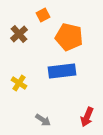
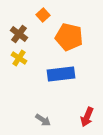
orange square: rotated 16 degrees counterclockwise
brown cross: rotated 12 degrees counterclockwise
blue rectangle: moved 1 px left, 3 px down
yellow cross: moved 25 px up
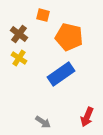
orange square: rotated 32 degrees counterclockwise
blue rectangle: rotated 28 degrees counterclockwise
gray arrow: moved 2 px down
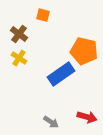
orange pentagon: moved 15 px right, 14 px down
red arrow: rotated 96 degrees counterclockwise
gray arrow: moved 8 px right
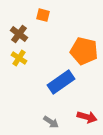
blue rectangle: moved 8 px down
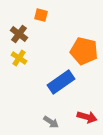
orange square: moved 2 px left
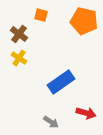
orange pentagon: moved 30 px up
red arrow: moved 1 px left, 4 px up
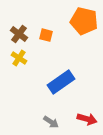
orange square: moved 5 px right, 20 px down
red arrow: moved 1 px right, 6 px down
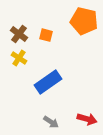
blue rectangle: moved 13 px left
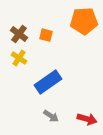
orange pentagon: rotated 16 degrees counterclockwise
gray arrow: moved 6 px up
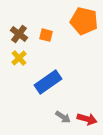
orange pentagon: rotated 16 degrees clockwise
yellow cross: rotated 14 degrees clockwise
gray arrow: moved 12 px right, 1 px down
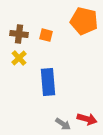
brown cross: rotated 30 degrees counterclockwise
blue rectangle: rotated 60 degrees counterclockwise
gray arrow: moved 7 px down
